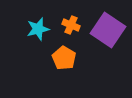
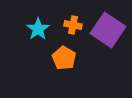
orange cross: moved 2 px right; rotated 12 degrees counterclockwise
cyan star: rotated 20 degrees counterclockwise
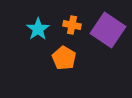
orange cross: moved 1 px left
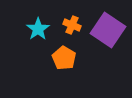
orange cross: rotated 12 degrees clockwise
